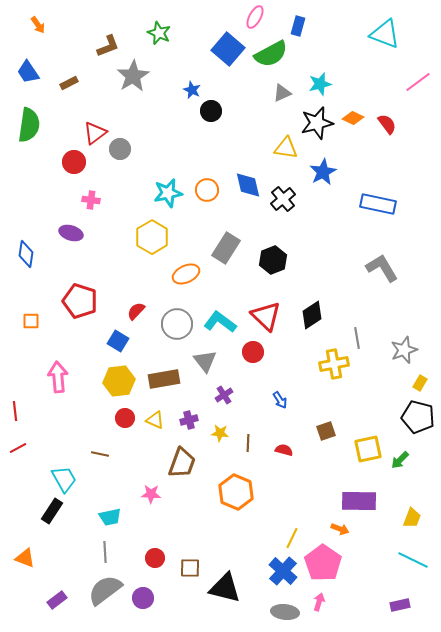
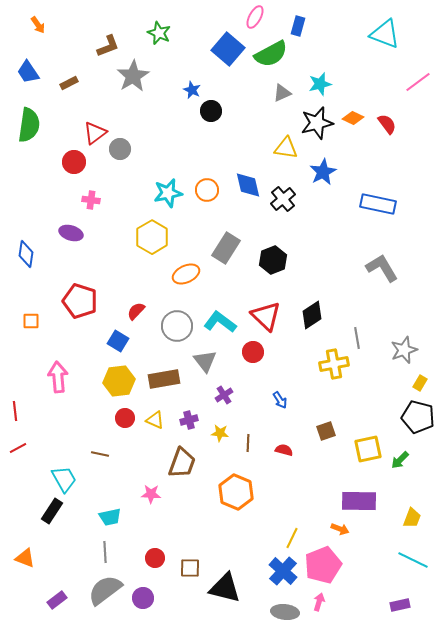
gray circle at (177, 324): moved 2 px down
pink pentagon at (323, 563): moved 2 px down; rotated 15 degrees clockwise
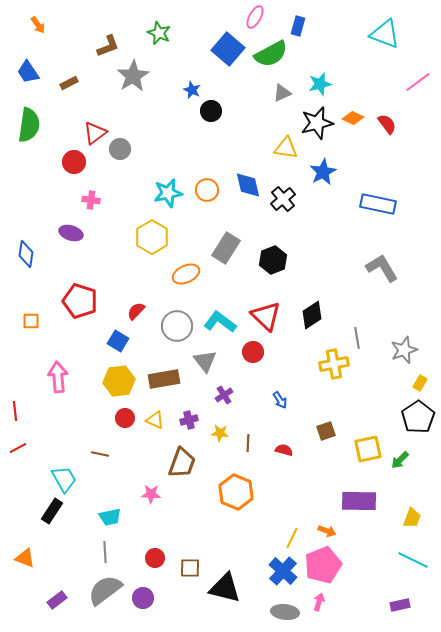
black pentagon at (418, 417): rotated 24 degrees clockwise
orange arrow at (340, 529): moved 13 px left, 2 px down
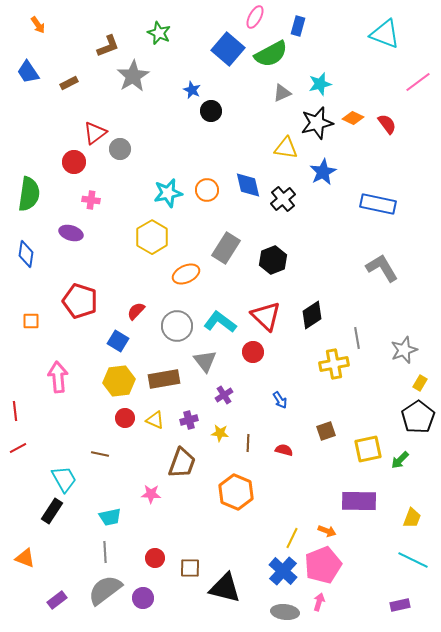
green semicircle at (29, 125): moved 69 px down
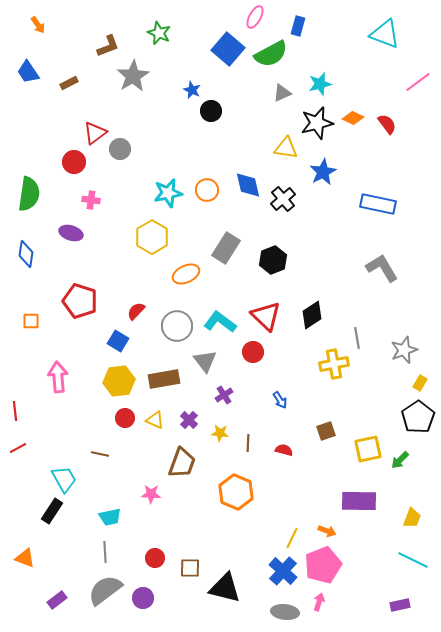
purple cross at (189, 420): rotated 30 degrees counterclockwise
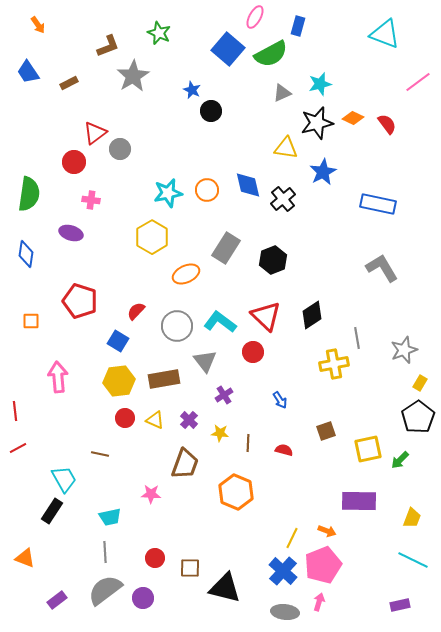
brown trapezoid at (182, 463): moved 3 px right, 1 px down
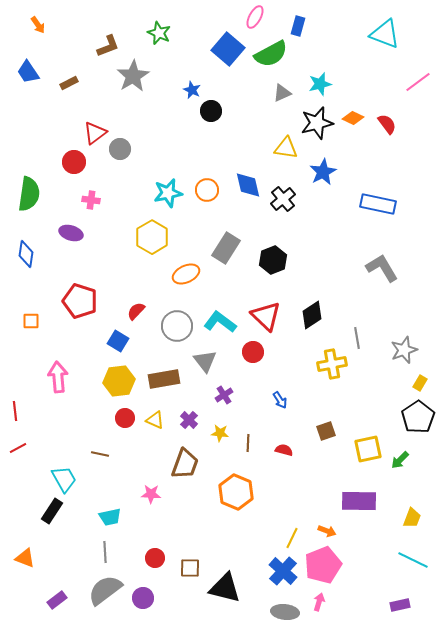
yellow cross at (334, 364): moved 2 px left
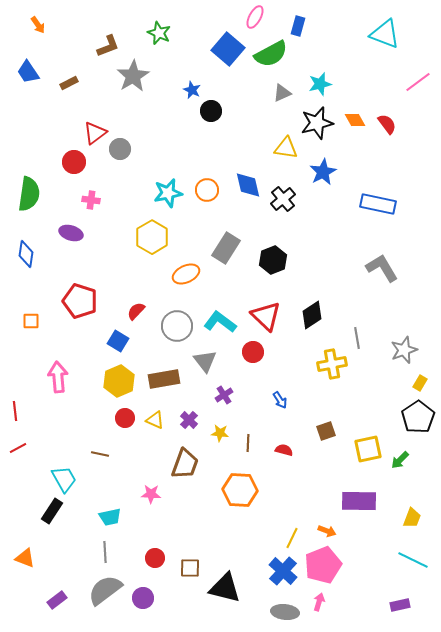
orange diamond at (353, 118): moved 2 px right, 2 px down; rotated 35 degrees clockwise
yellow hexagon at (119, 381): rotated 16 degrees counterclockwise
orange hexagon at (236, 492): moved 4 px right, 2 px up; rotated 20 degrees counterclockwise
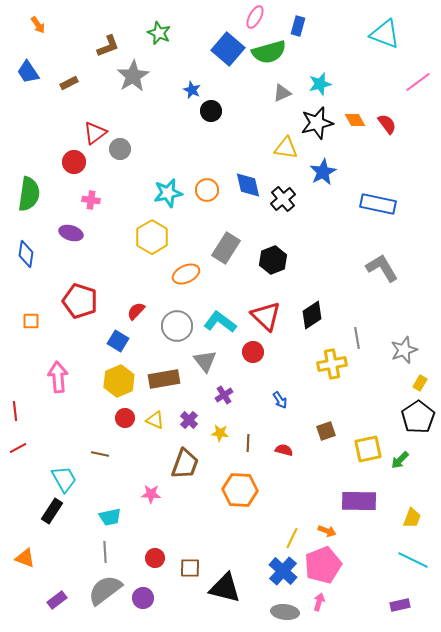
green semicircle at (271, 54): moved 2 px left, 2 px up; rotated 12 degrees clockwise
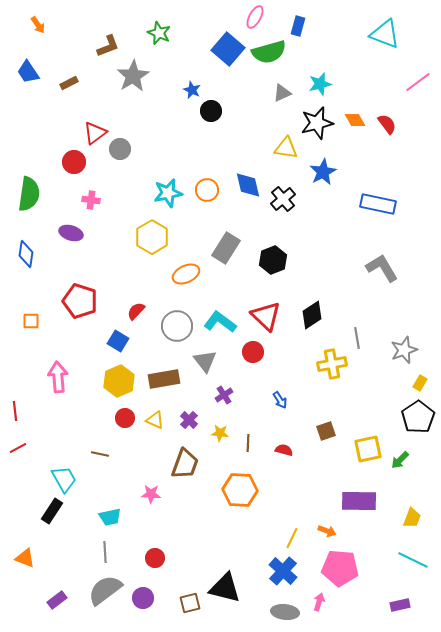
pink pentagon at (323, 565): moved 17 px right, 3 px down; rotated 27 degrees clockwise
brown square at (190, 568): moved 35 px down; rotated 15 degrees counterclockwise
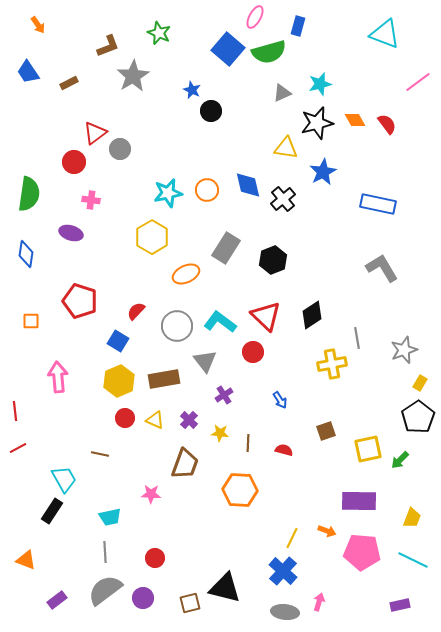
orange triangle at (25, 558): moved 1 px right, 2 px down
pink pentagon at (340, 568): moved 22 px right, 16 px up
